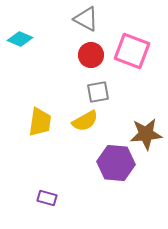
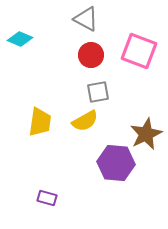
pink square: moved 7 px right
brown star: rotated 20 degrees counterclockwise
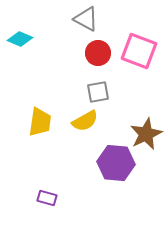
red circle: moved 7 px right, 2 px up
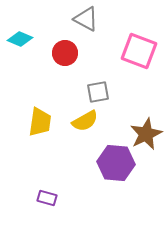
red circle: moved 33 px left
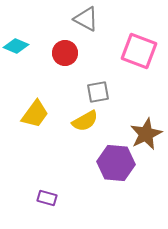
cyan diamond: moved 4 px left, 7 px down
yellow trapezoid: moved 5 px left, 8 px up; rotated 28 degrees clockwise
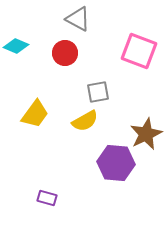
gray triangle: moved 8 px left
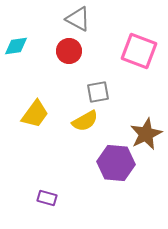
cyan diamond: rotated 30 degrees counterclockwise
red circle: moved 4 px right, 2 px up
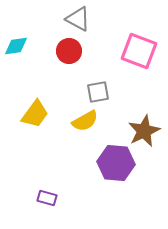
brown star: moved 2 px left, 3 px up
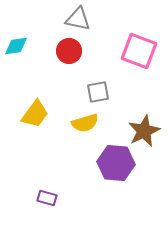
gray triangle: rotated 16 degrees counterclockwise
yellow semicircle: moved 2 px down; rotated 12 degrees clockwise
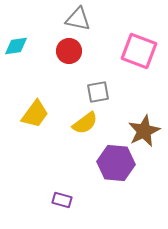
yellow semicircle: rotated 20 degrees counterclockwise
purple rectangle: moved 15 px right, 2 px down
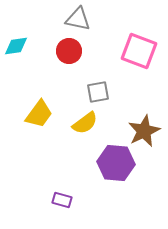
yellow trapezoid: moved 4 px right
